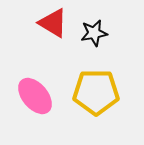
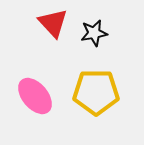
red triangle: rotated 16 degrees clockwise
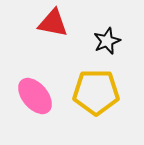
red triangle: rotated 36 degrees counterclockwise
black star: moved 13 px right, 8 px down; rotated 12 degrees counterclockwise
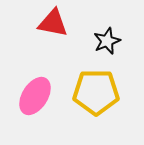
pink ellipse: rotated 72 degrees clockwise
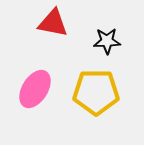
black star: rotated 20 degrees clockwise
pink ellipse: moved 7 px up
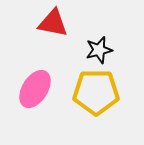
black star: moved 8 px left, 9 px down; rotated 12 degrees counterclockwise
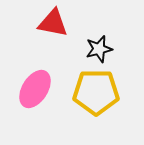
black star: moved 1 px up
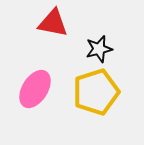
yellow pentagon: rotated 18 degrees counterclockwise
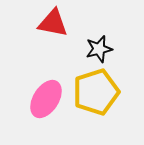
pink ellipse: moved 11 px right, 10 px down
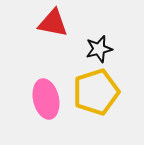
pink ellipse: rotated 45 degrees counterclockwise
